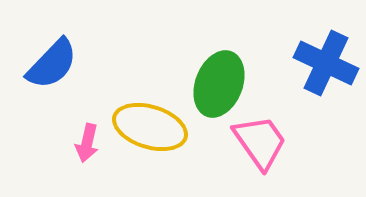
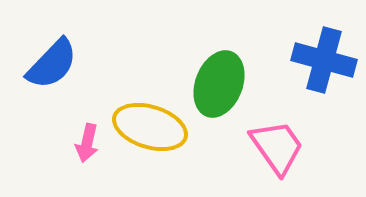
blue cross: moved 2 px left, 3 px up; rotated 10 degrees counterclockwise
pink trapezoid: moved 17 px right, 5 px down
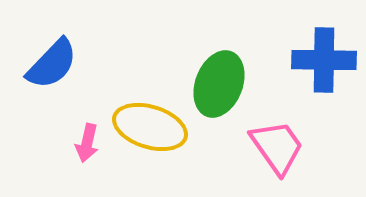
blue cross: rotated 14 degrees counterclockwise
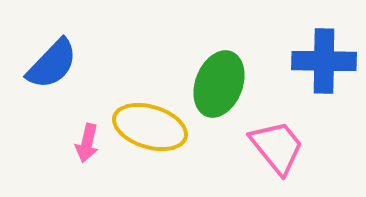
blue cross: moved 1 px down
pink trapezoid: rotated 4 degrees counterclockwise
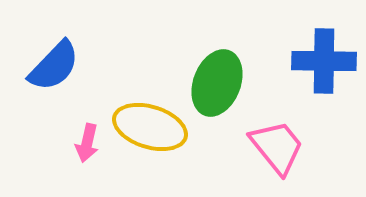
blue semicircle: moved 2 px right, 2 px down
green ellipse: moved 2 px left, 1 px up
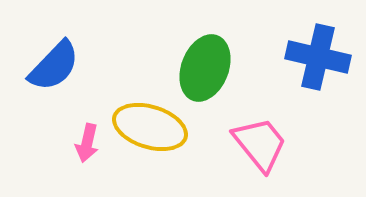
blue cross: moved 6 px left, 4 px up; rotated 12 degrees clockwise
green ellipse: moved 12 px left, 15 px up
pink trapezoid: moved 17 px left, 3 px up
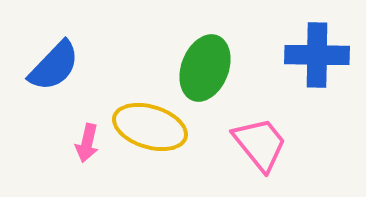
blue cross: moved 1 px left, 2 px up; rotated 12 degrees counterclockwise
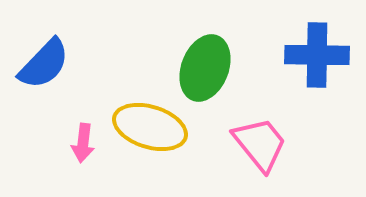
blue semicircle: moved 10 px left, 2 px up
pink arrow: moved 4 px left; rotated 6 degrees counterclockwise
